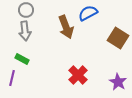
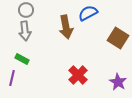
brown arrow: rotated 10 degrees clockwise
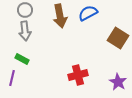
gray circle: moved 1 px left
brown arrow: moved 6 px left, 11 px up
red cross: rotated 30 degrees clockwise
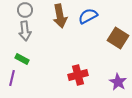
blue semicircle: moved 3 px down
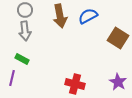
red cross: moved 3 px left, 9 px down; rotated 30 degrees clockwise
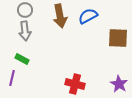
brown square: rotated 30 degrees counterclockwise
purple star: moved 1 px right, 2 px down
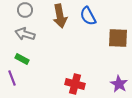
blue semicircle: rotated 90 degrees counterclockwise
gray arrow: moved 3 px down; rotated 114 degrees clockwise
purple line: rotated 35 degrees counterclockwise
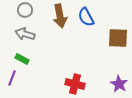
blue semicircle: moved 2 px left, 1 px down
purple line: rotated 42 degrees clockwise
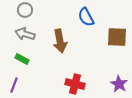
brown arrow: moved 25 px down
brown square: moved 1 px left, 1 px up
purple line: moved 2 px right, 7 px down
